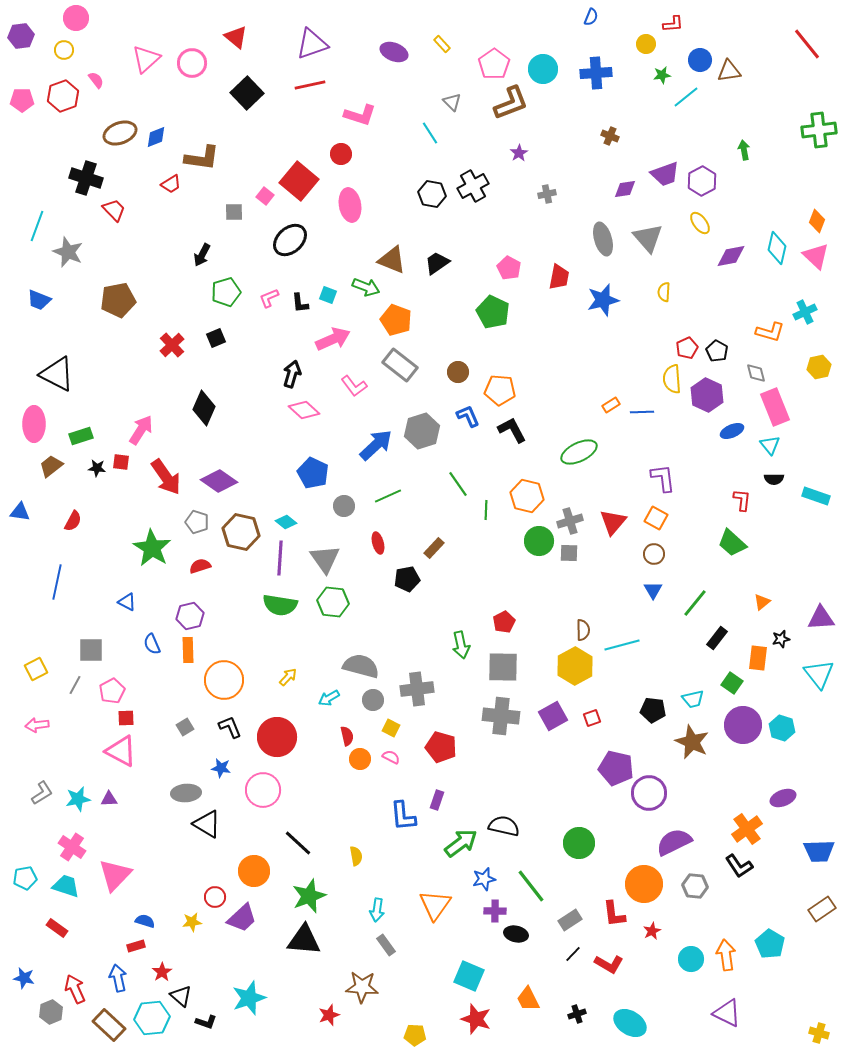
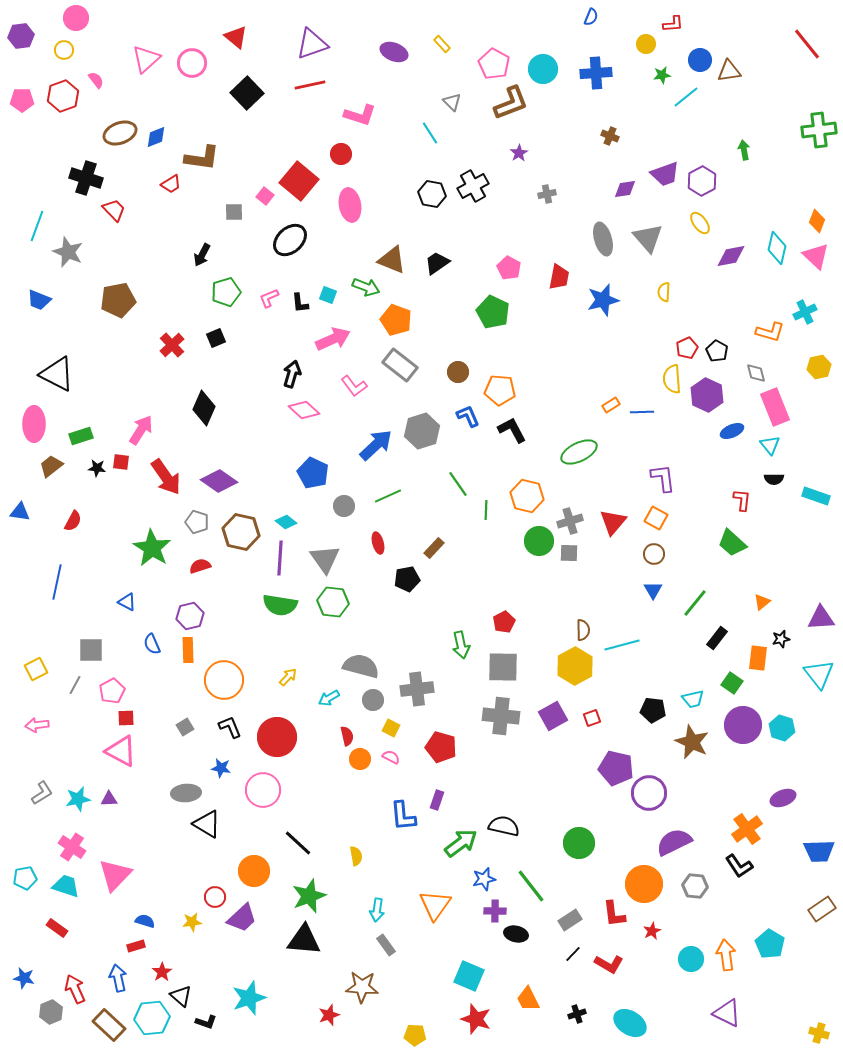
pink pentagon at (494, 64): rotated 8 degrees counterclockwise
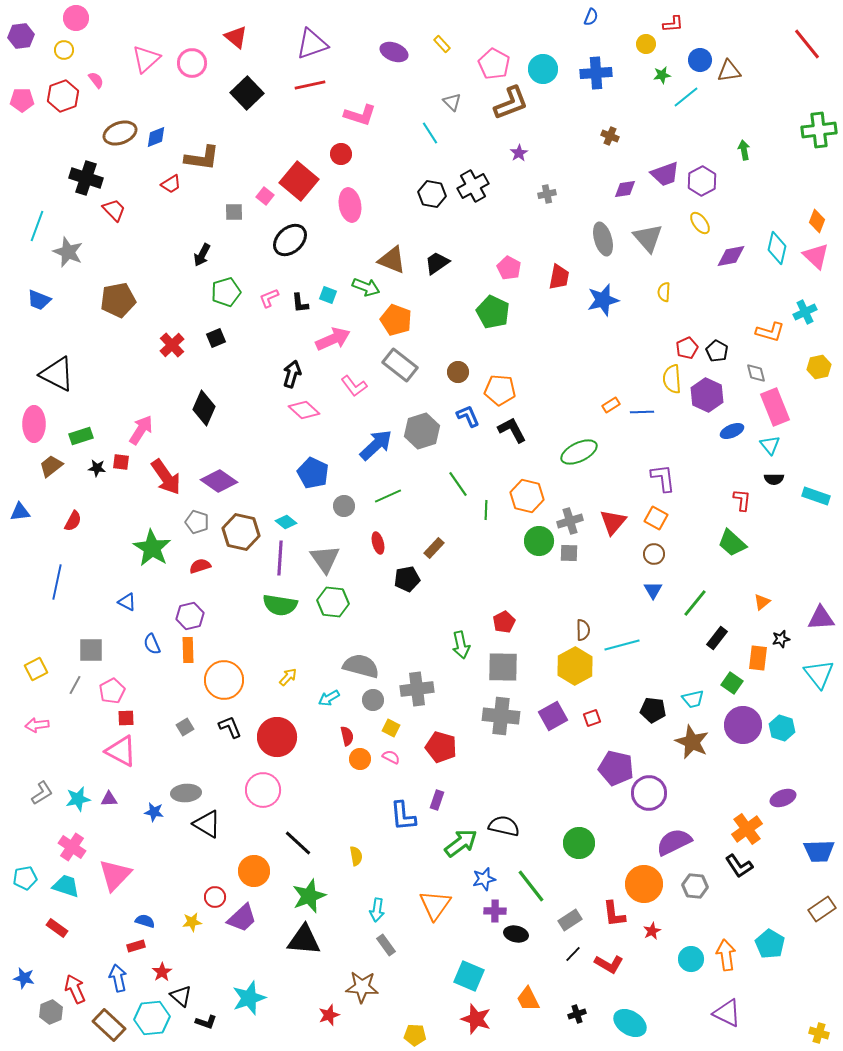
blue triangle at (20, 512): rotated 15 degrees counterclockwise
blue star at (221, 768): moved 67 px left, 44 px down
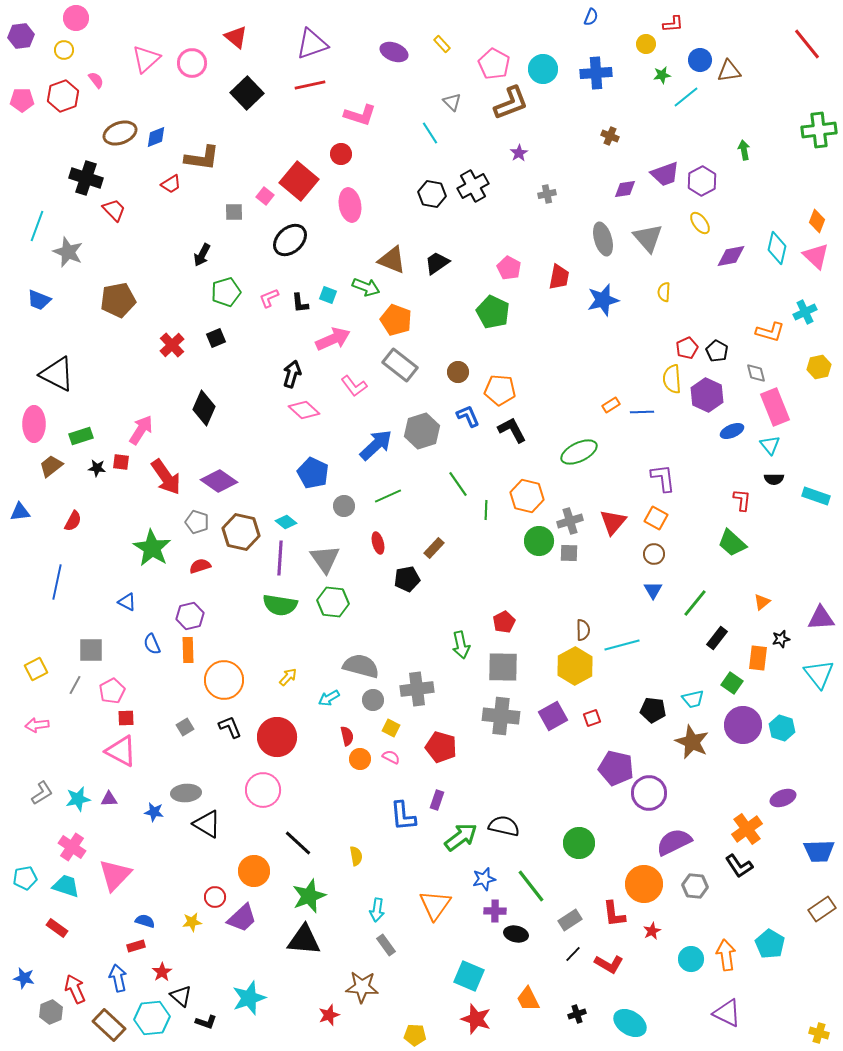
green arrow at (461, 843): moved 6 px up
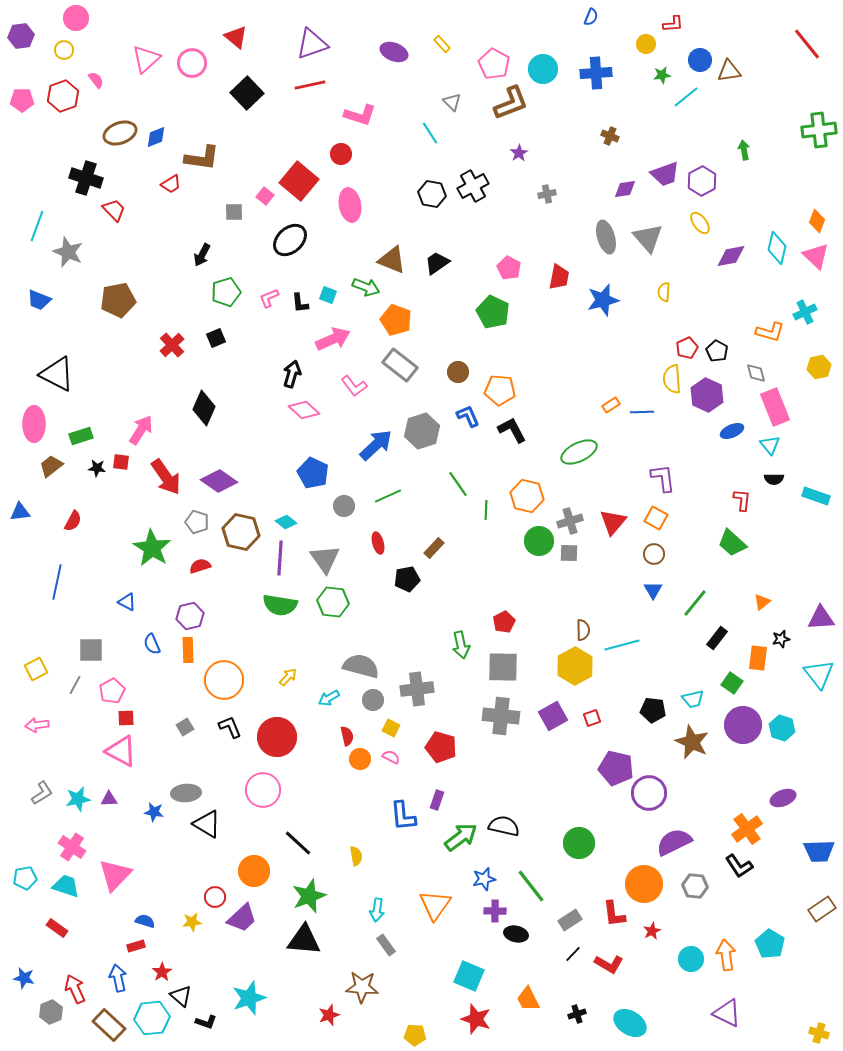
gray ellipse at (603, 239): moved 3 px right, 2 px up
